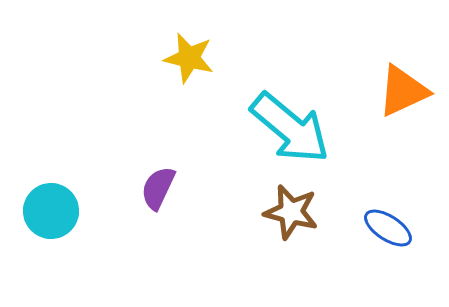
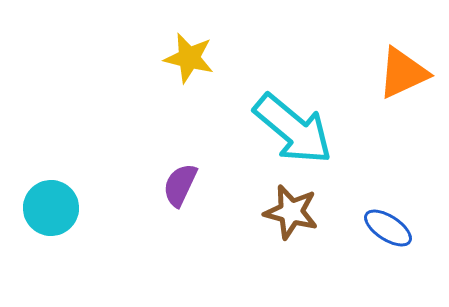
orange triangle: moved 18 px up
cyan arrow: moved 3 px right, 1 px down
purple semicircle: moved 22 px right, 3 px up
cyan circle: moved 3 px up
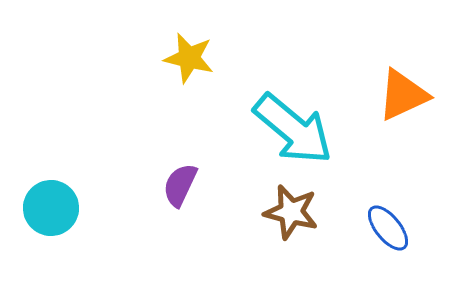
orange triangle: moved 22 px down
blue ellipse: rotated 18 degrees clockwise
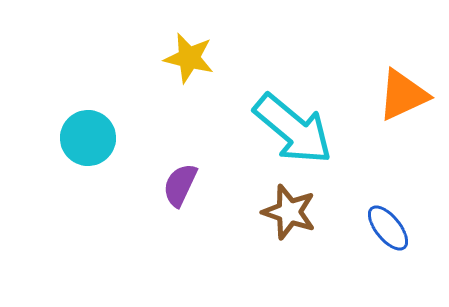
cyan circle: moved 37 px right, 70 px up
brown star: moved 2 px left; rotated 4 degrees clockwise
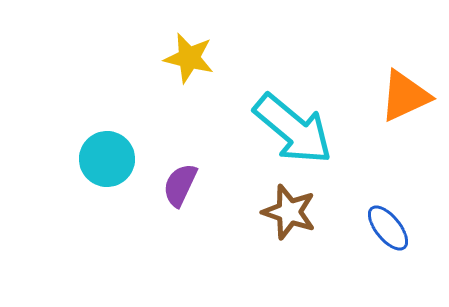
orange triangle: moved 2 px right, 1 px down
cyan circle: moved 19 px right, 21 px down
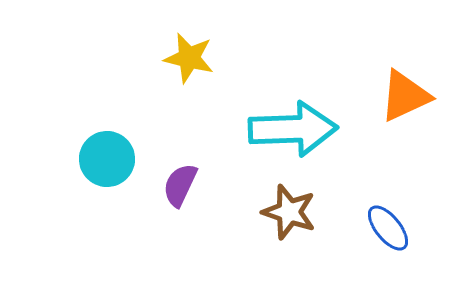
cyan arrow: rotated 42 degrees counterclockwise
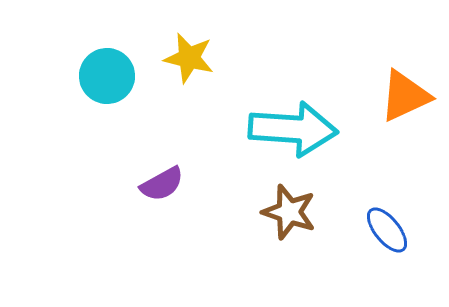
cyan arrow: rotated 6 degrees clockwise
cyan circle: moved 83 px up
purple semicircle: moved 18 px left, 1 px up; rotated 144 degrees counterclockwise
blue ellipse: moved 1 px left, 2 px down
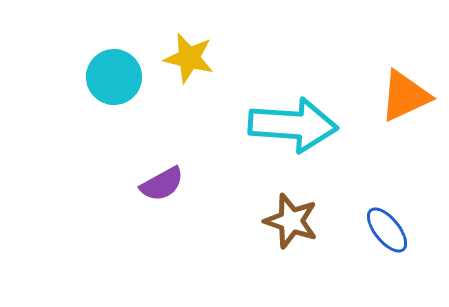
cyan circle: moved 7 px right, 1 px down
cyan arrow: moved 4 px up
brown star: moved 2 px right, 9 px down
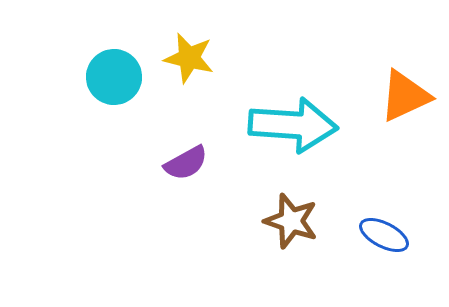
purple semicircle: moved 24 px right, 21 px up
blue ellipse: moved 3 px left, 5 px down; rotated 24 degrees counterclockwise
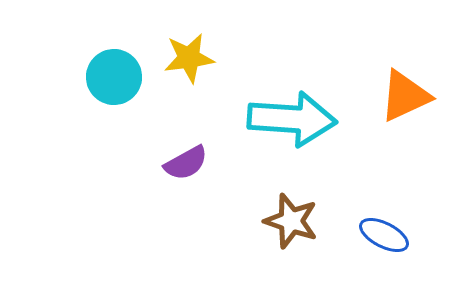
yellow star: rotated 21 degrees counterclockwise
cyan arrow: moved 1 px left, 6 px up
